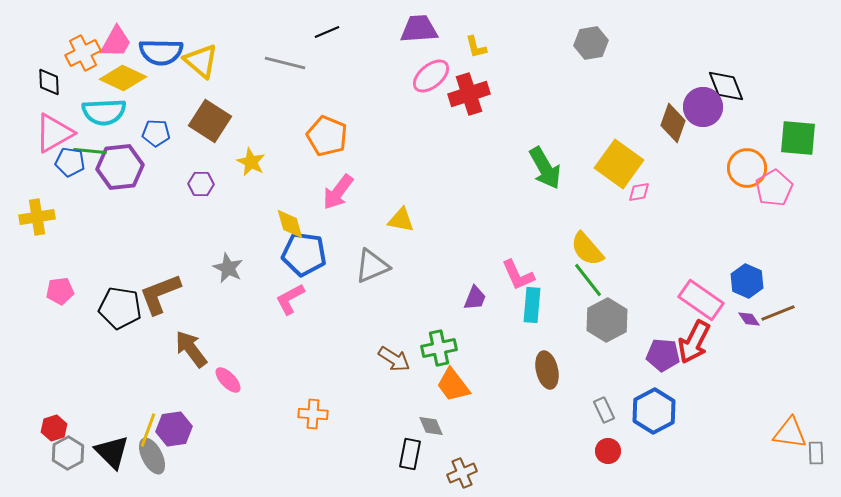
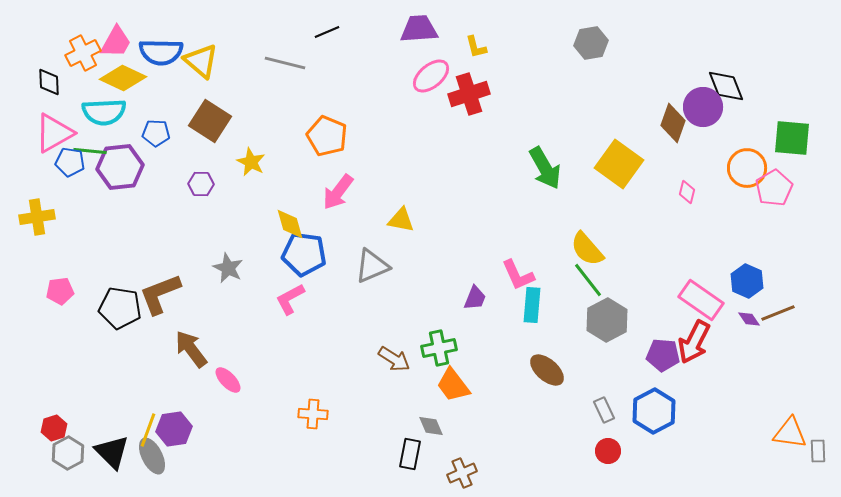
green square at (798, 138): moved 6 px left
pink diamond at (639, 192): moved 48 px right; rotated 65 degrees counterclockwise
brown ellipse at (547, 370): rotated 36 degrees counterclockwise
gray rectangle at (816, 453): moved 2 px right, 2 px up
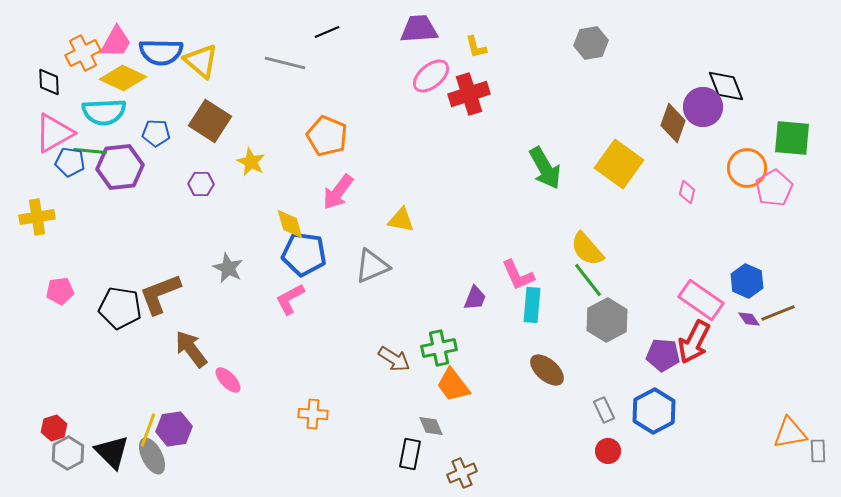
orange triangle at (790, 433): rotated 18 degrees counterclockwise
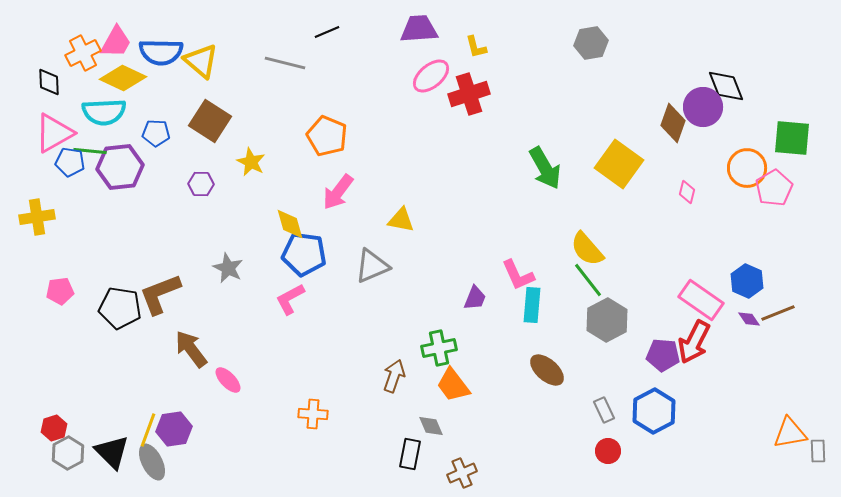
brown arrow at (394, 359): moved 17 px down; rotated 104 degrees counterclockwise
gray ellipse at (152, 456): moved 6 px down
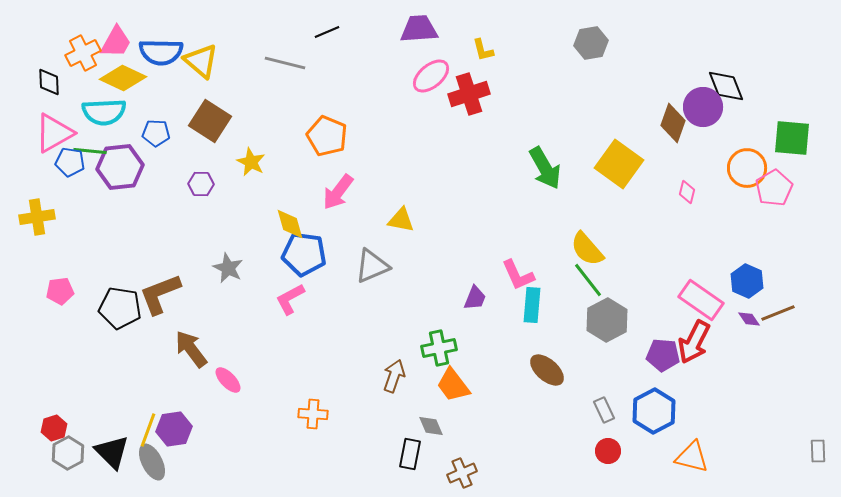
yellow L-shape at (476, 47): moved 7 px right, 3 px down
orange triangle at (790, 433): moved 98 px left, 24 px down; rotated 24 degrees clockwise
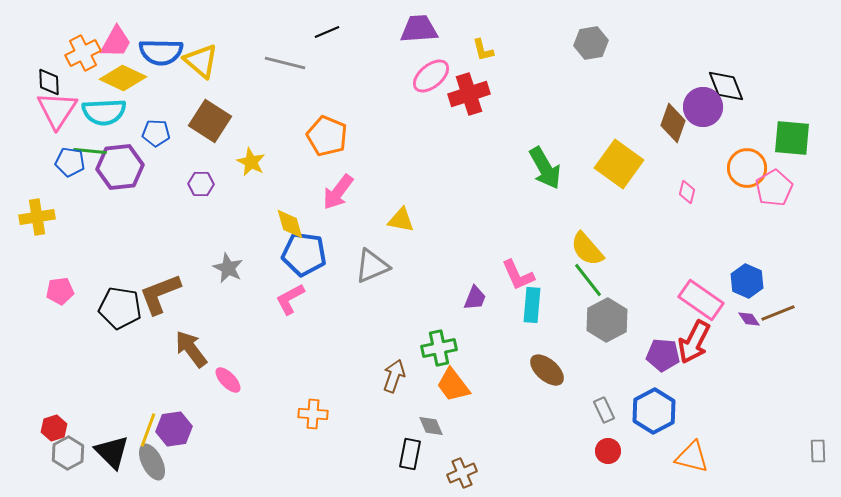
pink triangle at (54, 133): moved 3 px right, 23 px up; rotated 27 degrees counterclockwise
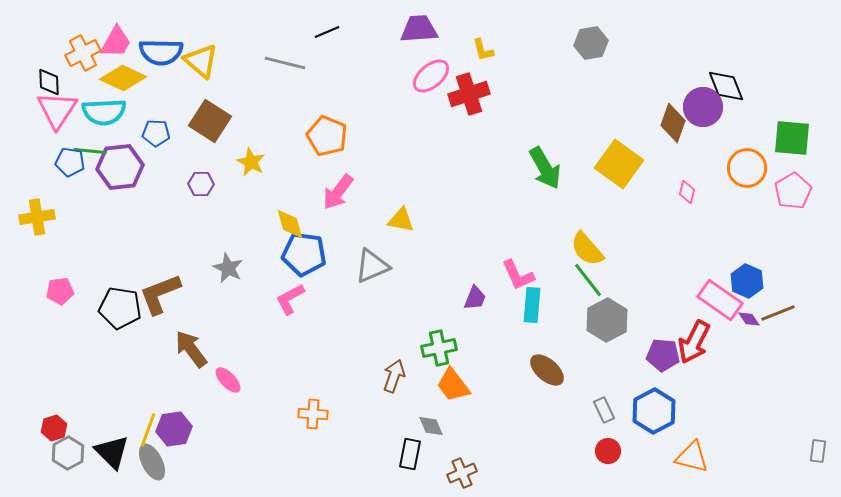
pink pentagon at (774, 188): moved 19 px right, 3 px down
pink rectangle at (701, 300): moved 19 px right
gray rectangle at (818, 451): rotated 10 degrees clockwise
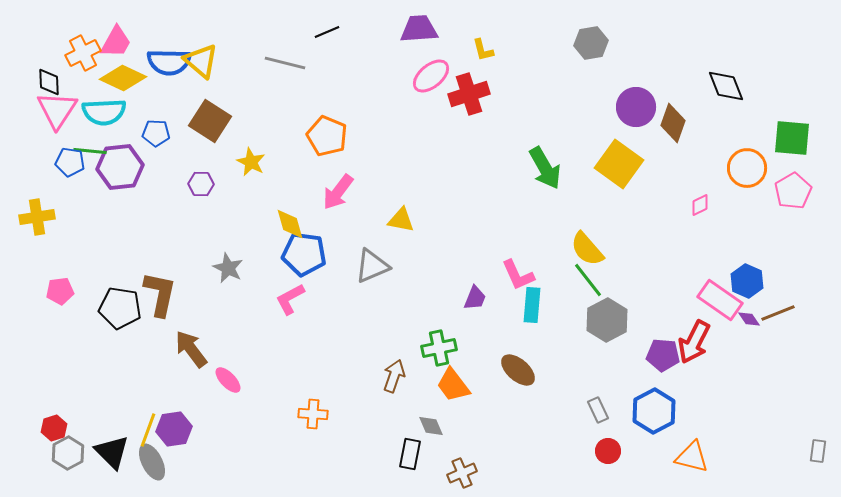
blue semicircle at (161, 52): moved 8 px right, 10 px down
purple circle at (703, 107): moved 67 px left
pink diamond at (687, 192): moved 13 px right, 13 px down; rotated 50 degrees clockwise
brown L-shape at (160, 294): rotated 123 degrees clockwise
brown ellipse at (547, 370): moved 29 px left
gray rectangle at (604, 410): moved 6 px left
